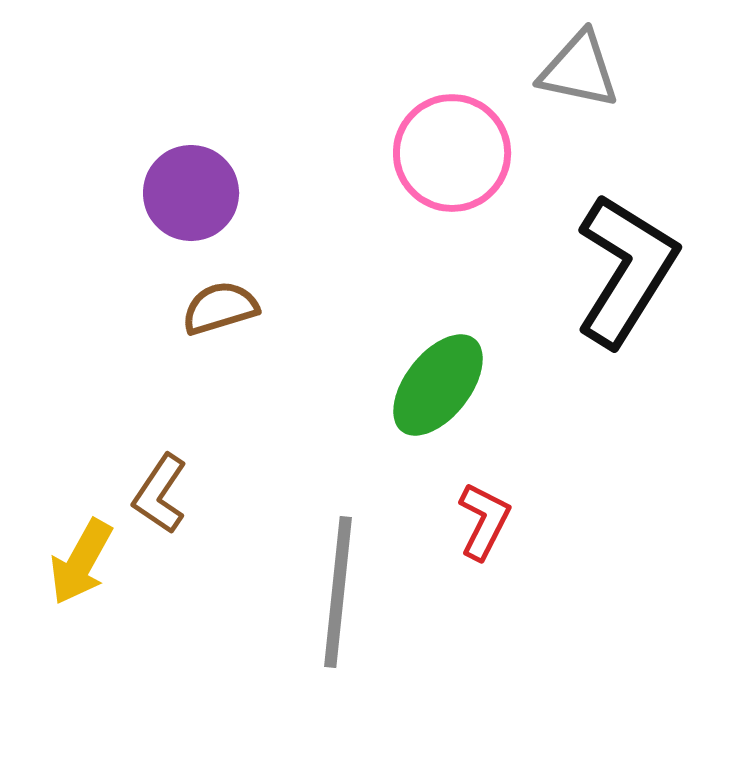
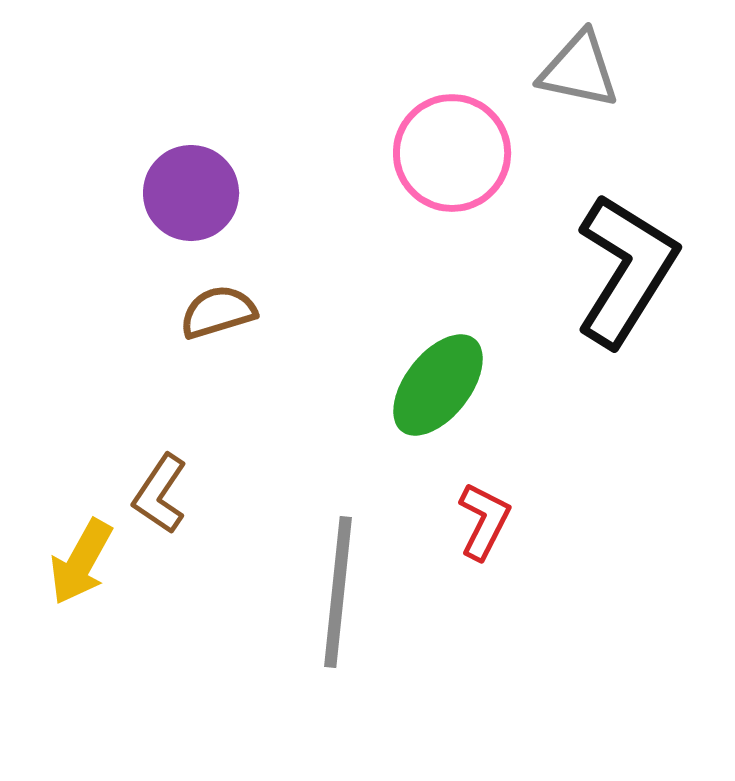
brown semicircle: moved 2 px left, 4 px down
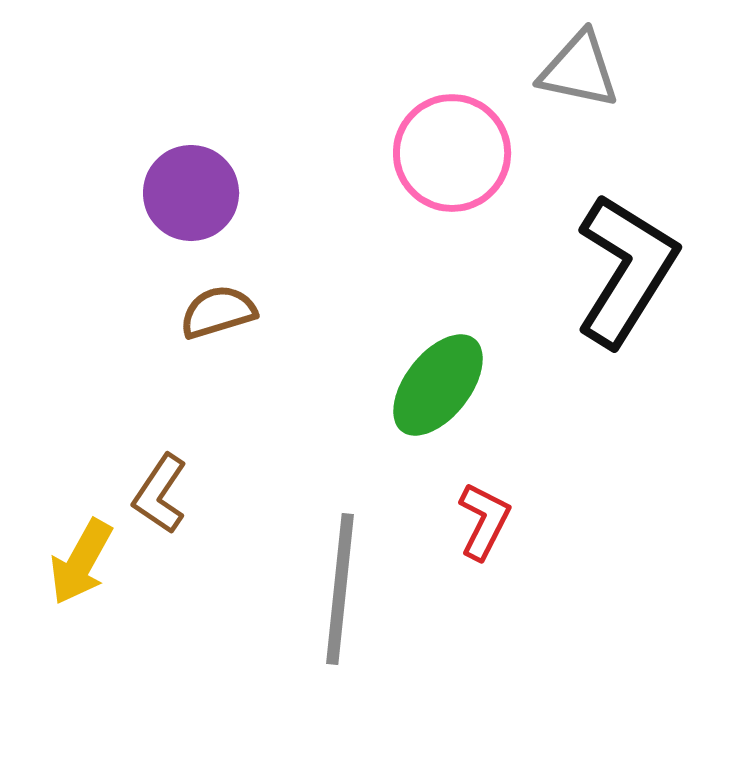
gray line: moved 2 px right, 3 px up
